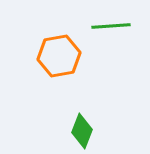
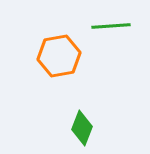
green diamond: moved 3 px up
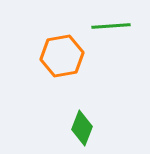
orange hexagon: moved 3 px right
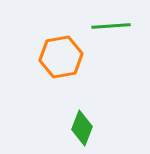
orange hexagon: moved 1 px left, 1 px down
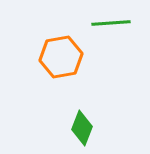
green line: moved 3 px up
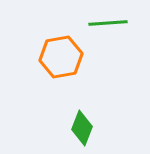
green line: moved 3 px left
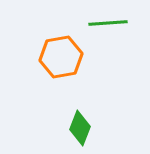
green diamond: moved 2 px left
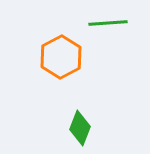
orange hexagon: rotated 18 degrees counterclockwise
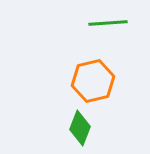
orange hexagon: moved 32 px right, 24 px down; rotated 15 degrees clockwise
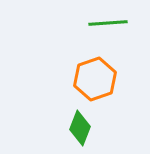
orange hexagon: moved 2 px right, 2 px up; rotated 6 degrees counterclockwise
